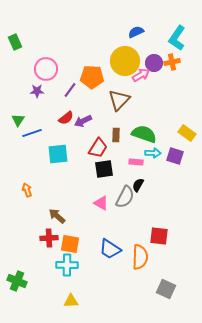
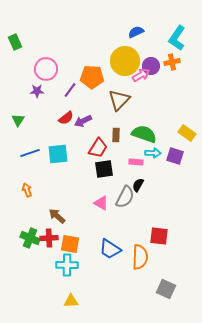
purple circle: moved 3 px left, 3 px down
blue line: moved 2 px left, 20 px down
green cross: moved 13 px right, 43 px up
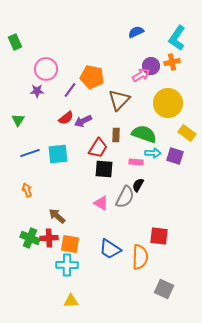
yellow circle: moved 43 px right, 42 px down
orange pentagon: rotated 10 degrees clockwise
black square: rotated 12 degrees clockwise
gray square: moved 2 px left
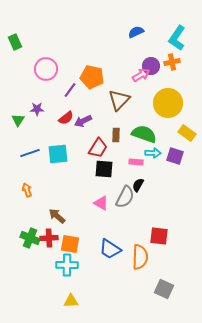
purple star: moved 18 px down
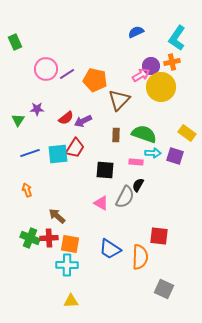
orange pentagon: moved 3 px right, 3 px down
purple line: moved 3 px left, 16 px up; rotated 21 degrees clockwise
yellow circle: moved 7 px left, 16 px up
red trapezoid: moved 23 px left
black square: moved 1 px right, 1 px down
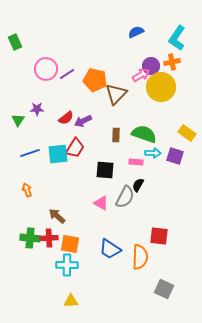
brown triangle: moved 3 px left, 6 px up
green cross: rotated 18 degrees counterclockwise
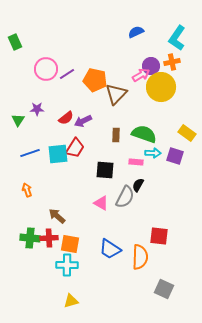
yellow triangle: rotated 14 degrees counterclockwise
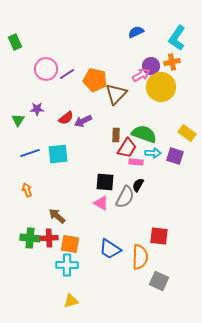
red trapezoid: moved 52 px right
black square: moved 12 px down
gray square: moved 5 px left, 8 px up
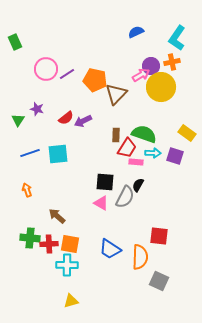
purple star: rotated 16 degrees clockwise
red cross: moved 6 px down
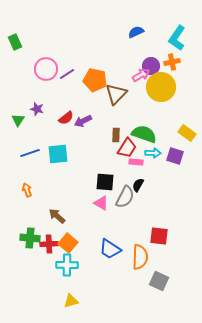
orange square: moved 2 px left, 1 px up; rotated 30 degrees clockwise
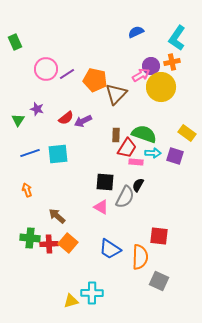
pink triangle: moved 4 px down
cyan cross: moved 25 px right, 28 px down
